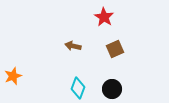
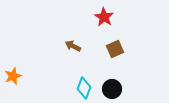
brown arrow: rotated 14 degrees clockwise
cyan diamond: moved 6 px right
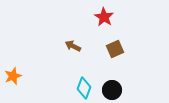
black circle: moved 1 px down
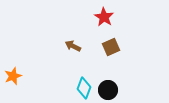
brown square: moved 4 px left, 2 px up
black circle: moved 4 px left
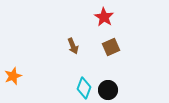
brown arrow: rotated 140 degrees counterclockwise
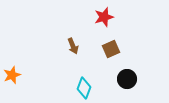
red star: rotated 24 degrees clockwise
brown square: moved 2 px down
orange star: moved 1 px left, 1 px up
black circle: moved 19 px right, 11 px up
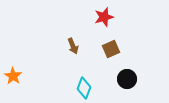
orange star: moved 1 px right, 1 px down; rotated 18 degrees counterclockwise
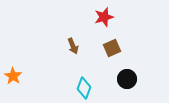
brown square: moved 1 px right, 1 px up
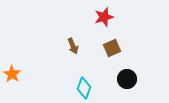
orange star: moved 1 px left, 2 px up
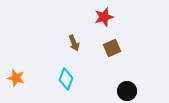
brown arrow: moved 1 px right, 3 px up
orange star: moved 4 px right, 4 px down; rotated 18 degrees counterclockwise
black circle: moved 12 px down
cyan diamond: moved 18 px left, 9 px up
